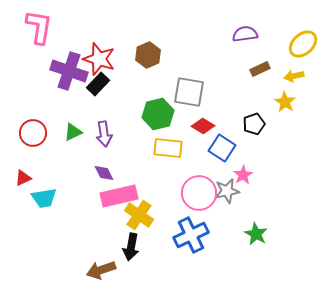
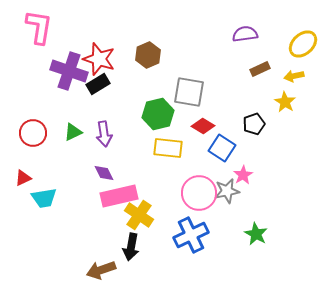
black rectangle: rotated 15 degrees clockwise
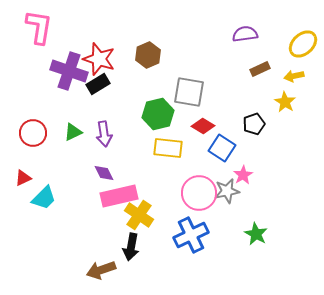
cyan trapezoid: rotated 36 degrees counterclockwise
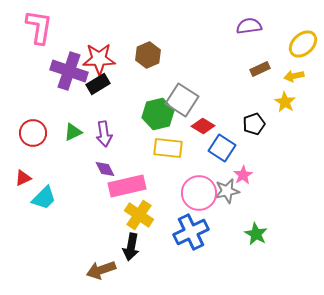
purple semicircle: moved 4 px right, 8 px up
red star: rotated 20 degrees counterclockwise
gray square: moved 7 px left, 8 px down; rotated 24 degrees clockwise
purple diamond: moved 1 px right, 4 px up
pink rectangle: moved 8 px right, 10 px up
blue cross: moved 3 px up
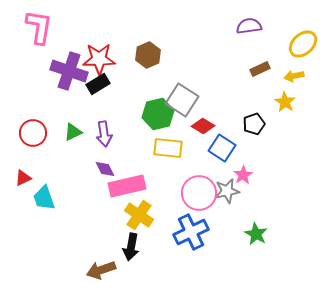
cyan trapezoid: rotated 116 degrees clockwise
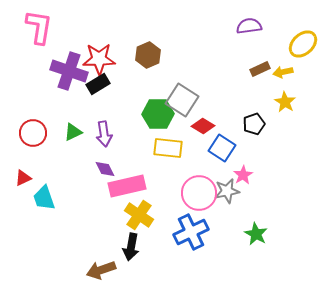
yellow arrow: moved 11 px left, 4 px up
green hexagon: rotated 12 degrees clockwise
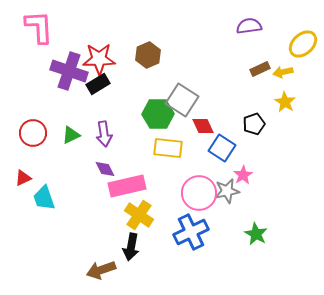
pink L-shape: rotated 12 degrees counterclockwise
red diamond: rotated 35 degrees clockwise
green triangle: moved 2 px left, 3 px down
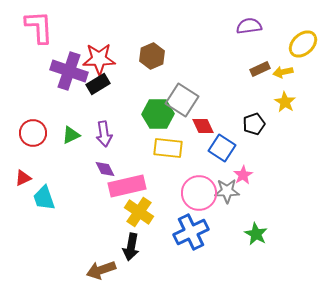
brown hexagon: moved 4 px right, 1 px down
gray star: rotated 10 degrees clockwise
yellow cross: moved 3 px up
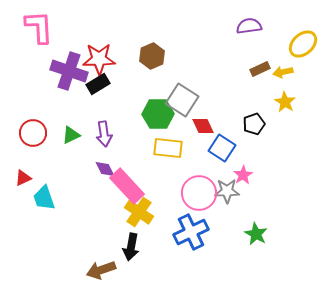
pink rectangle: rotated 60 degrees clockwise
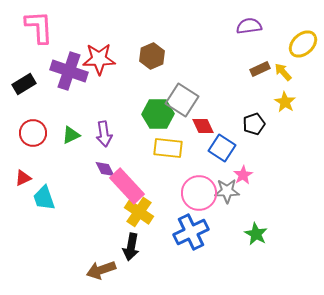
yellow arrow: rotated 60 degrees clockwise
black rectangle: moved 74 px left
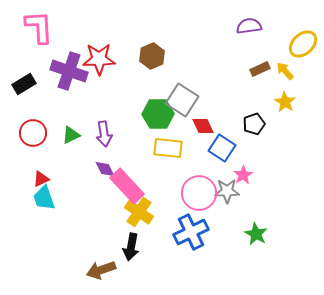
yellow arrow: moved 2 px right, 1 px up
red triangle: moved 18 px right, 1 px down
